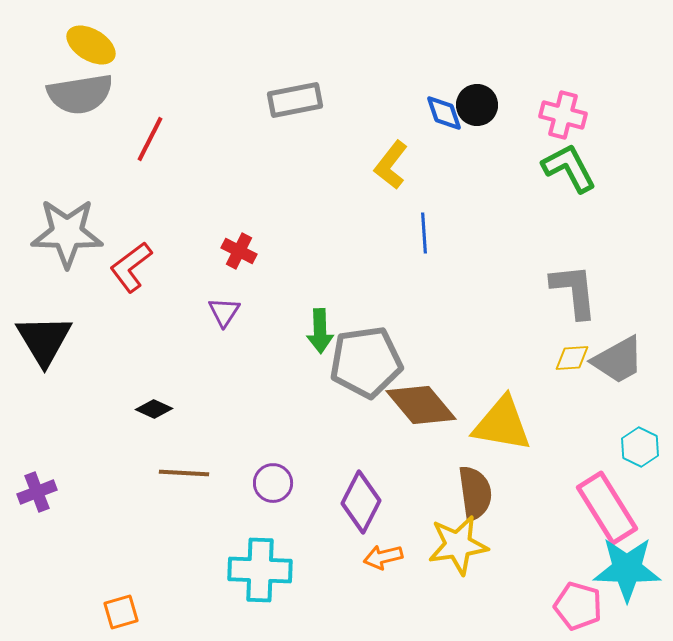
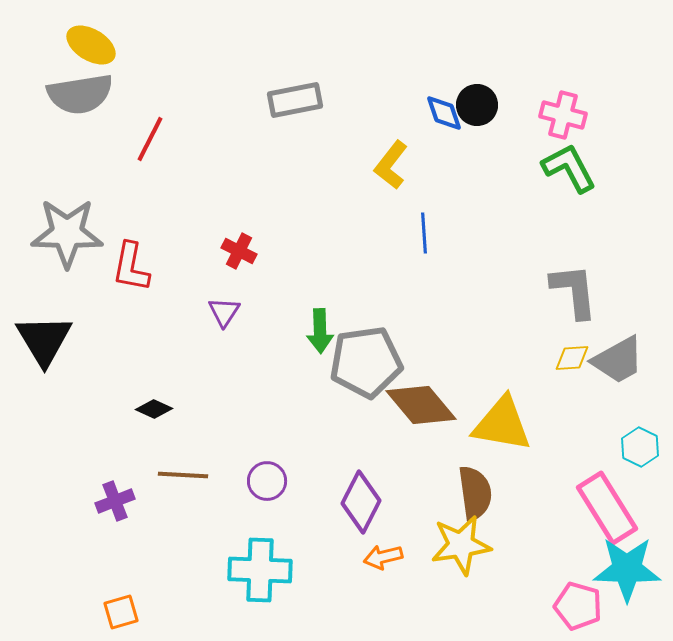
red L-shape: rotated 42 degrees counterclockwise
brown line: moved 1 px left, 2 px down
purple circle: moved 6 px left, 2 px up
purple cross: moved 78 px right, 9 px down
yellow star: moved 3 px right
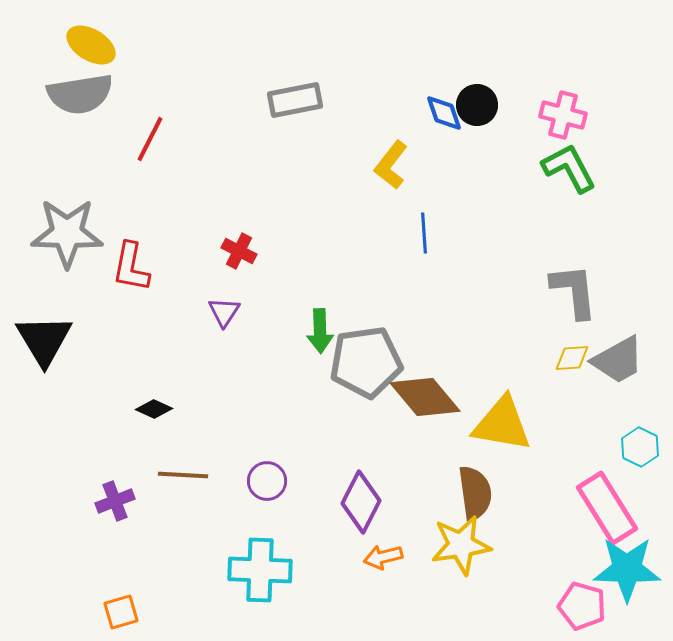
brown diamond: moved 4 px right, 8 px up
pink pentagon: moved 4 px right
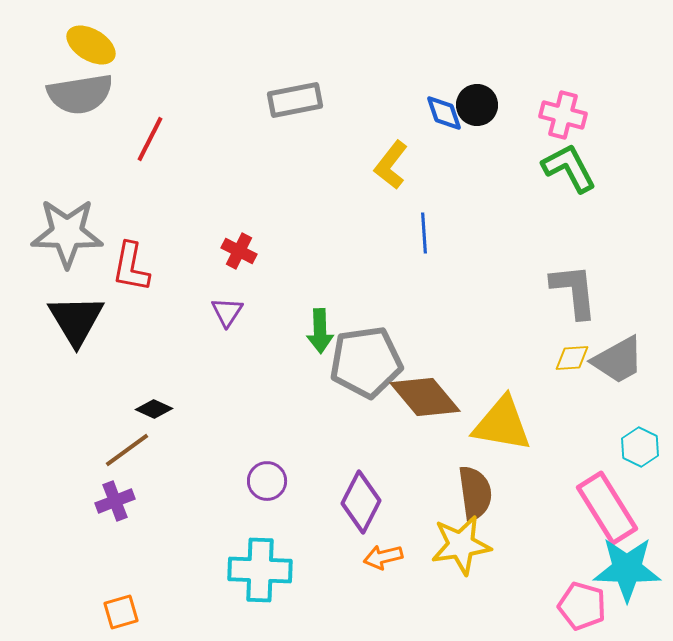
purple triangle: moved 3 px right
black triangle: moved 32 px right, 20 px up
brown line: moved 56 px left, 25 px up; rotated 39 degrees counterclockwise
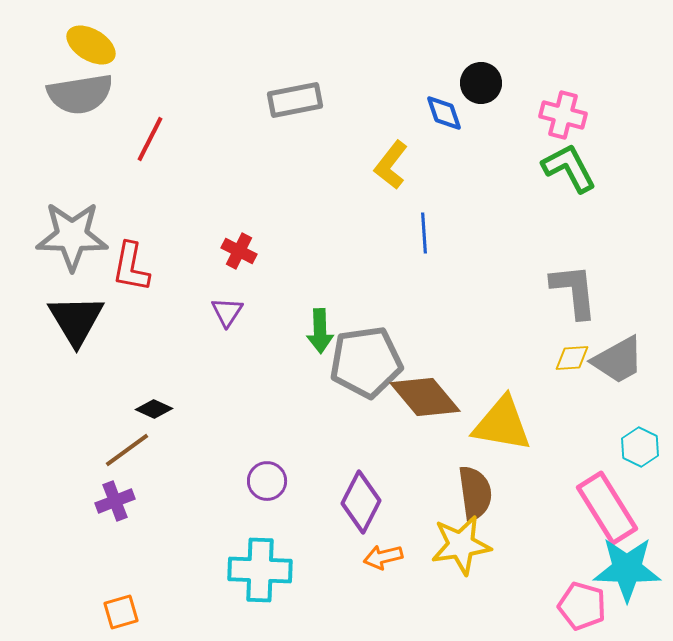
black circle: moved 4 px right, 22 px up
gray star: moved 5 px right, 3 px down
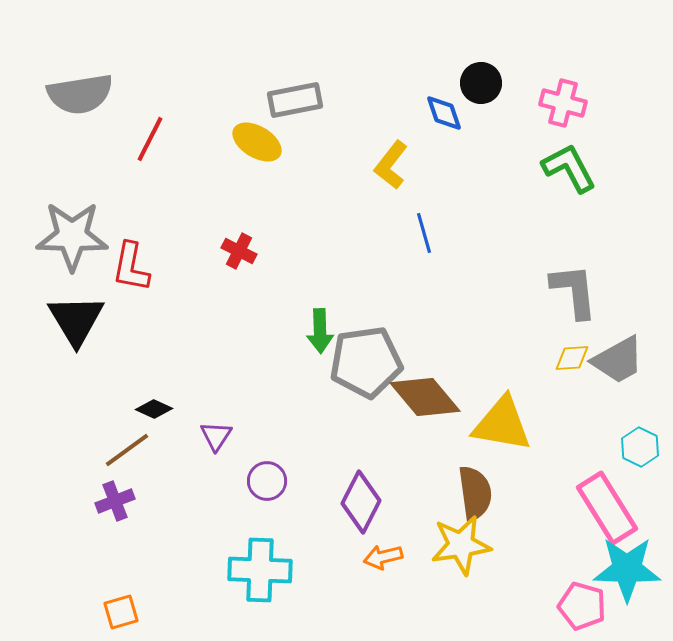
yellow ellipse: moved 166 px right, 97 px down
pink cross: moved 12 px up
blue line: rotated 12 degrees counterclockwise
purple triangle: moved 11 px left, 124 px down
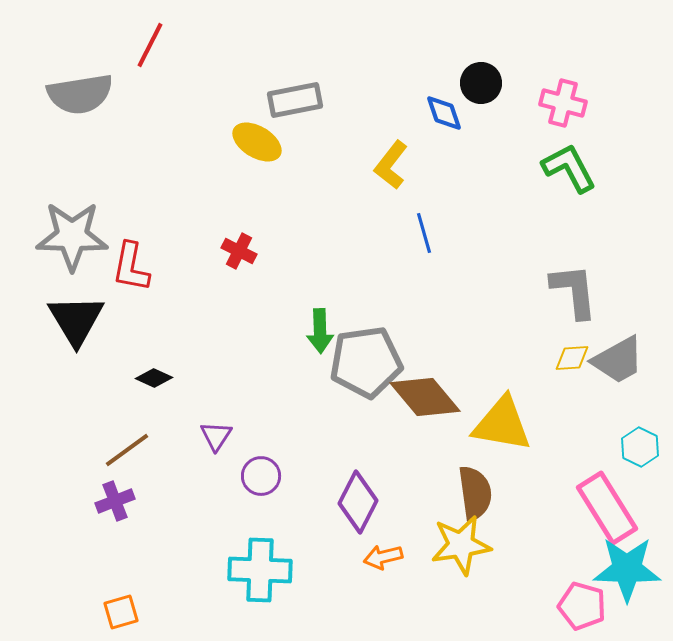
red line: moved 94 px up
black diamond: moved 31 px up
purple circle: moved 6 px left, 5 px up
purple diamond: moved 3 px left
